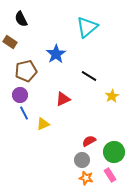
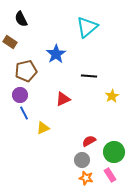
black line: rotated 28 degrees counterclockwise
yellow triangle: moved 4 px down
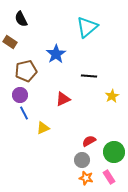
pink rectangle: moved 1 px left, 2 px down
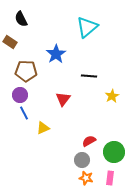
brown pentagon: rotated 15 degrees clockwise
red triangle: rotated 28 degrees counterclockwise
pink rectangle: moved 1 px right, 1 px down; rotated 40 degrees clockwise
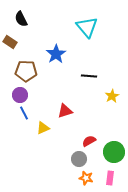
cyan triangle: rotated 30 degrees counterclockwise
red triangle: moved 2 px right, 12 px down; rotated 35 degrees clockwise
gray circle: moved 3 px left, 1 px up
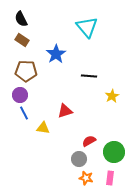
brown rectangle: moved 12 px right, 2 px up
yellow triangle: rotated 32 degrees clockwise
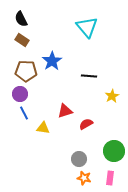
blue star: moved 4 px left, 7 px down
purple circle: moved 1 px up
red semicircle: moved 3 px left, 17 px up
green circle: moved 1 px up
orange star: moved 2 px left
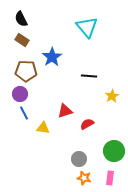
blue star: moved 4 px up
red semicircle: moved 1 px right
